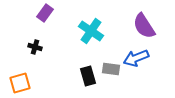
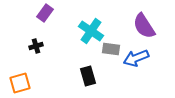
black cross: moved 1 px right, 1 px up; rotated 32 degrees counterclockwise
gray rectangle: moved 20 px up
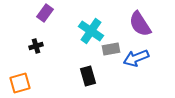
purple semicircle: moved 4 px left, 2 px up
gray rectangle: rotated 18 degrees counterclockwise
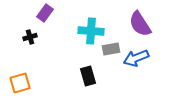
cyan cross: rotated 30 degrees counterclockwise
black cross: moved 6 px left, 9 px up
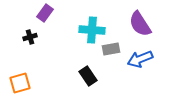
cyan cross: moved 1 px right, 1 px up
blue arrow: moved 4 px right, 1 px down
black rectangle: rotated 18 degrees counterclockwise
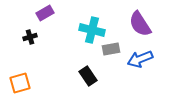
purple rectangle: rotated 24 degrees clockwise
cyan cross: rotated 10 degrees clockwise
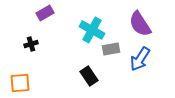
cyan cross: rotated 15 degrees clockwise
black cross: moved 1 px right, 7 px down
blue arrow: rotated 35 degrees counterclockwise
black rectangle: moved 1 px right
orange square: rotated 10 degrees clockwise
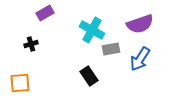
purple semicircle: rotated 76 degrees counterclockwise
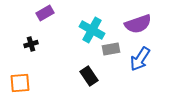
purple semicircle: moved 2 px left
